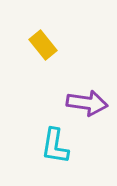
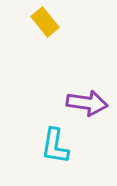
yellow rectangle: moved 2 px right, 23 px up
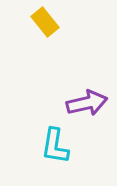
purple arrow: rotated 21 degrees counterclockwise
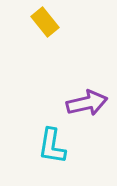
cyan L-shape: moved 3 px left
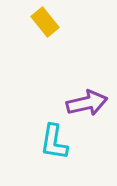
cyan L-shape: moved 2 px right, 4 px up
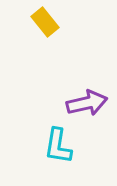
cyan L-shape: moved 4 px right, 4 px down
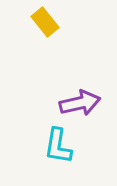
purple arrow: moved 7 px left
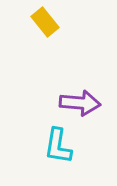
purple arrow: rotated 18 degrees clockwise
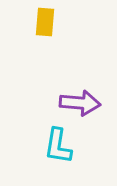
yellow rectangle: rotated 44 degrees clockwise
